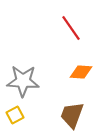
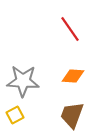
red line: moved 1 px left, 1 px down
orange diamond: moved 8 px left, 4 px down
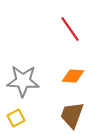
yellow square: moved 1 px right, 3 px down
